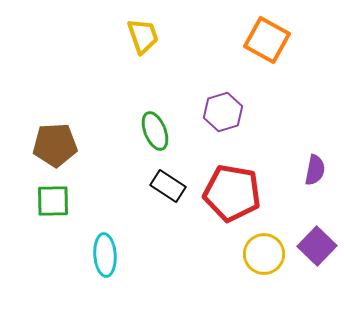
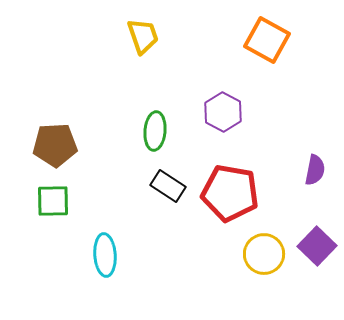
purple hexagon: rotated 15 degrees counterclockwise
green ellipse: rotated 27 degrees clockwise
red pentagon: moved 2 px left
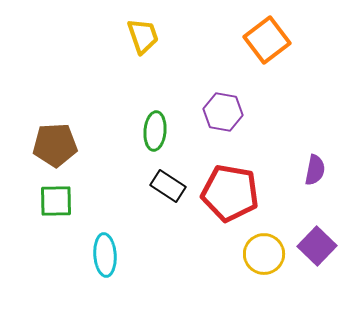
orange square: rotated 24 degrees clockwise
purple hexagon: rotated 18 degrees counterclockwise
green square: moved 3 px right
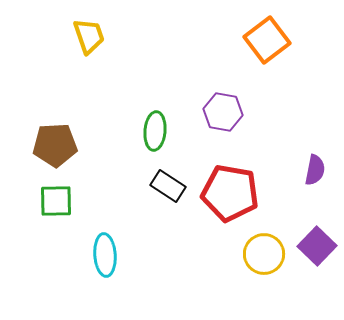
yellow trapezoid: moved 54 px left
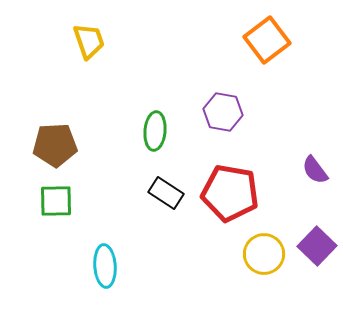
yellow trapezoid: moved 5 px down
purple semicircle: rotated 132 degrees clockwise
black rectangle: moved 2 px left, 7 px down
cyan ellipse: moved 11 px down
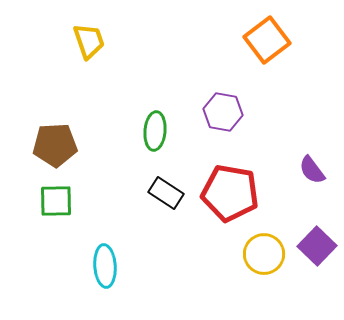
purple semicircle: moved 3 px left
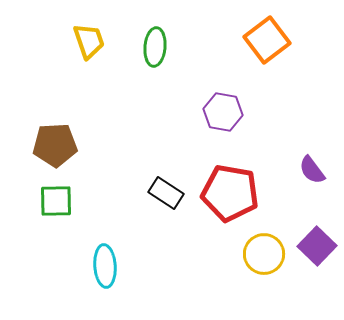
green ellipse: moved 84 px up
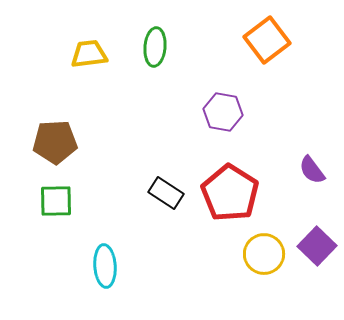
yellow trapezoid: moved 13 px down; rotated 78 degrees counterclockwise
brown pentagon: moved 3 px up
red pentagon: rotated 22 degrees clockwise
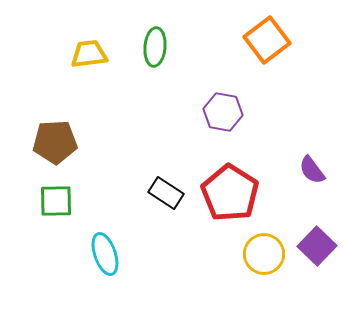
cyan ellipse: moved 12 px up; rotated 15 degrees counterclockwise
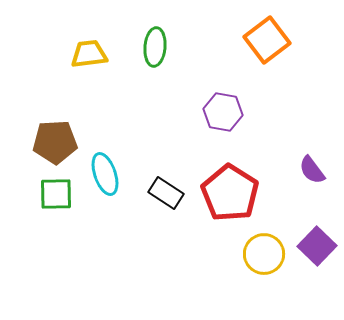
green square: moved 7 px up
cyan ellipse: moved 80 px up
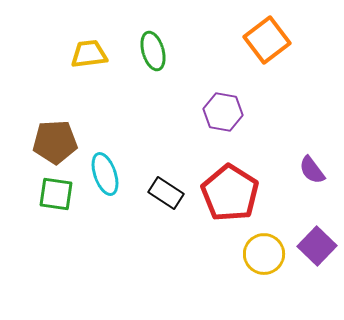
green ellipse: moved 2 px left, 4 px down; rotated 21 degrees counterclockwise
green square: rotated 9 degrees clockwise
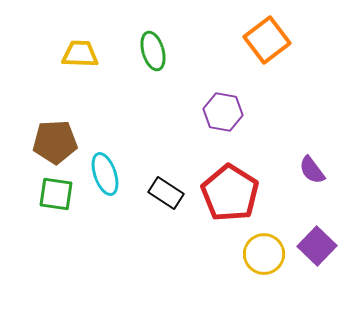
yellow trapezoid: moved 9 px left; rotated 9 degrees clockwise
